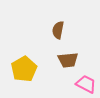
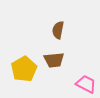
brown trapezoid: moved 14 px left
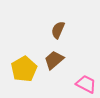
brown semicircle: rotated 12 degrees clockwise
brown trapezoid: rotated 145 degrees clockwise
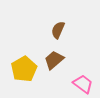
pink trapezoid: moved 3 px left; rotated 10 degrees clockwise
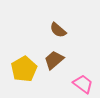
brown semicircle: rotated 72 degrees counterclockwise
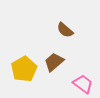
brown semicircle: moved 7 px right
brown trapezoid: moved 2 px down
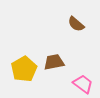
brown semicircle: moved 11 px right, 6 px up
brown trapezoid: rotated 30 degrees clockwise
